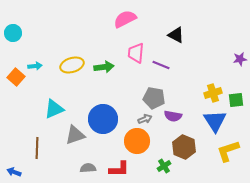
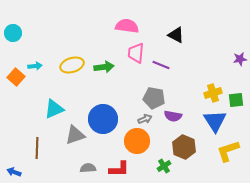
pink semicircle: moved 2 px right, 7 px down; rotated 35 degrees clockwise
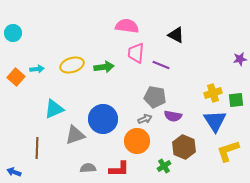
cyan arrow: moved 2 px right, 3 px down
gray pentagon: moved 1 px right, 1 px up
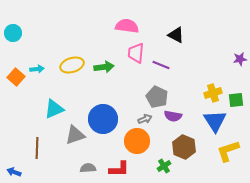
gray pentagon: moved 2 px right; rotated 15 degrees clockwise
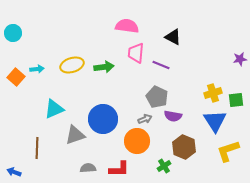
black triangle: moved 3 px left, 2 px down
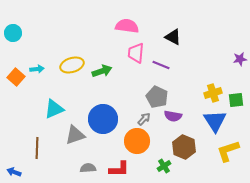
green arrow: moved 2 px left, 4 px down; rotated 12 degrees counterclockwise
gray arrow: moved 1 px left; rotated 24 degrees counterclockwise
